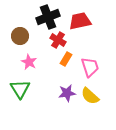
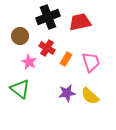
red trapezoid: moved 1 px down
red cross: moved 11 px left, 8 px down
pink trapezoid: moved 1 px right, 5 px up
green triangle: rotated 20 degrees counterclockwise
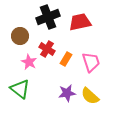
red cross: moved 1 px down
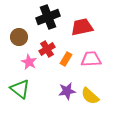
red trapezoid: moved 2 px right, 5 px down
brown circle: moved 1 px left, 1 px down
red cross: rotated 28 degrees clockwise
pink trapezoid: moved 3 px up; rotated 75 degrees counterclockwise
purple star: moved 2 px up
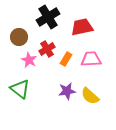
black cross: rotated 10 degrees counterclockwise
pink star: moved 2 px up
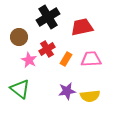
yellow semicircle: rotated 48 degrees counterclockwise
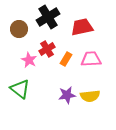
brown circle: moved 8 px up
purple star: moved 4 px down
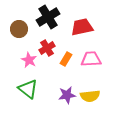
red cross: moved 1 px up
green triangle: moved 8 px right
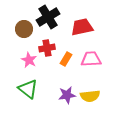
brown circle: moved 5 px right
red cross: rotated 21 degrees clockwise
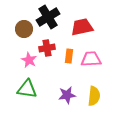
orange rectangle: moved 3 px right, 3 px up; rotated 24 degrees counterclockwise
green triangle: moved 1 px left; rotated 30 degrees counterclockwise
yellow semicircle: moved 4 px right; rotated 78 degrees counterclockwise
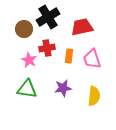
pink trapezoid: moved 1 px right; rotated 105 degrees counterclockwise
purple star: moved 4 px left, 7 px up
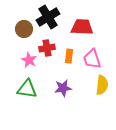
red trapezoid: rotated 15 degrees clockwise
yellow semicircle: moved 8 px right, 11 px up
